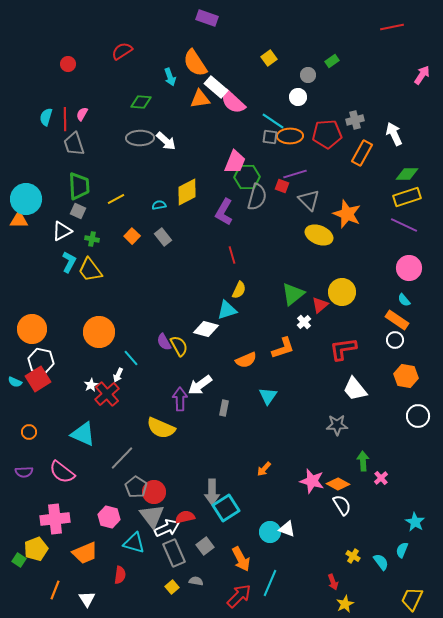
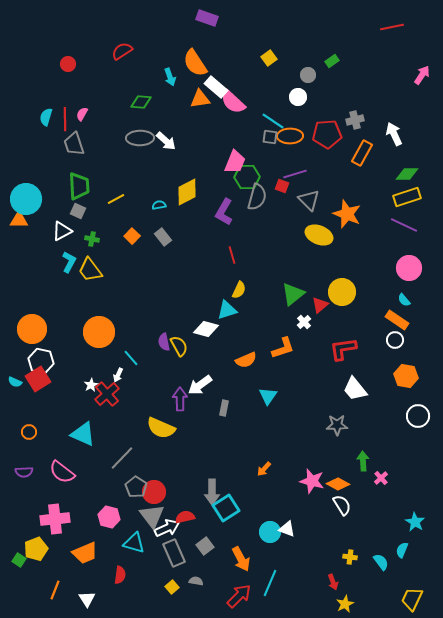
purple semicircle at (164, 342): rotated 18 degrees clockwise
yellow cross at (353, 556): moved 3 px left, 1 px down; rotated 24 degrees counterclockwise
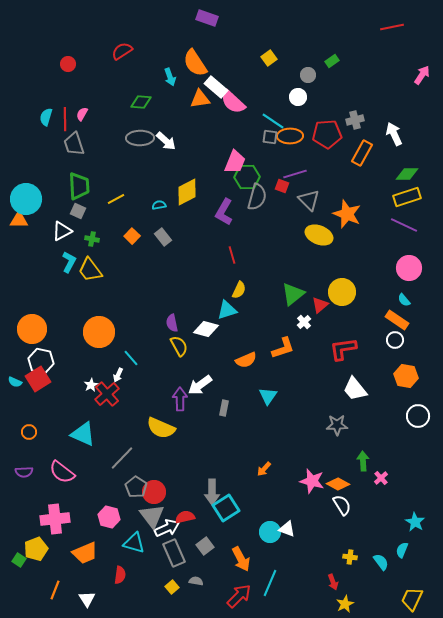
purple semicircle at (164, 342): moved 8 px right, 19 px up
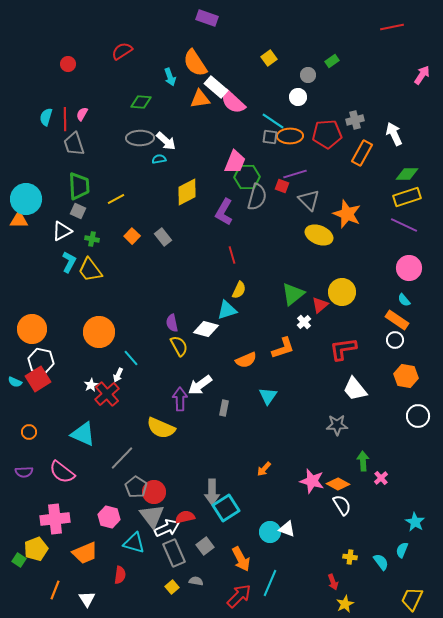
cyan semicircle at (159, 205): moved 46 px up
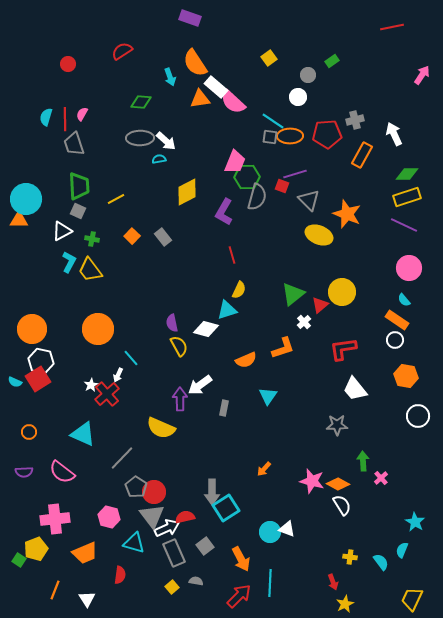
purple rectangle at (207, 18): moved 17 px left
orange rectangle at (362, 153): moved 2 px down
orange circle at (99, 332): moved 1 px left, 3 px up
cyan line at (270, 583): rotated 20 degrees counterclockwise
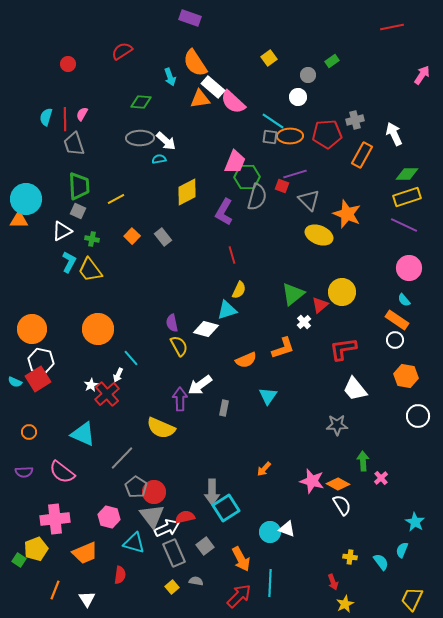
white rectangle at (216, 87): moved 3 px left
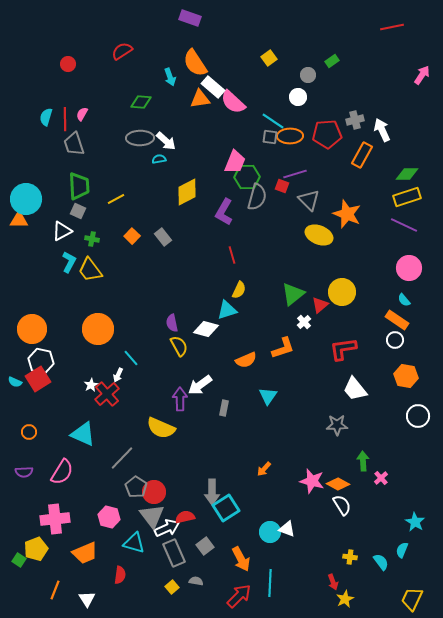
white arrow at (394, 134): moved 12 px left, 4 px up
pink semicircle at (62, 472): rotated 96 degrees counterclockwise
yellow star at (345, 604): moved 5 px up
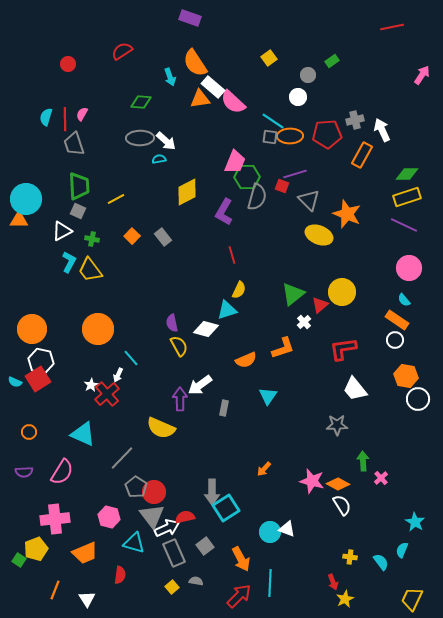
white circle at (418, 416): moved 17 px up
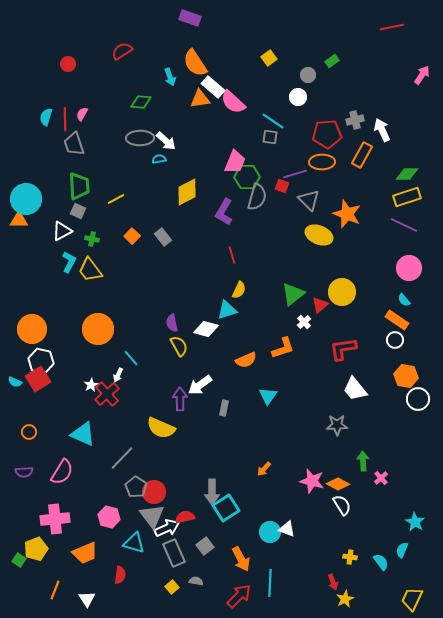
orange ellipse at (290, 136): moved 32 px right, 26 px down
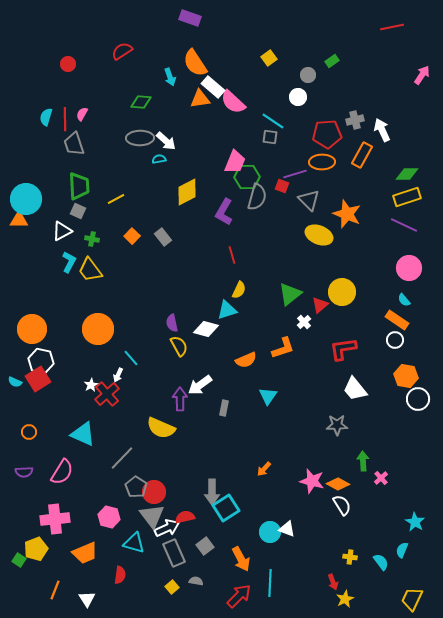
green triangle at (293, 294): moved 3 px left
